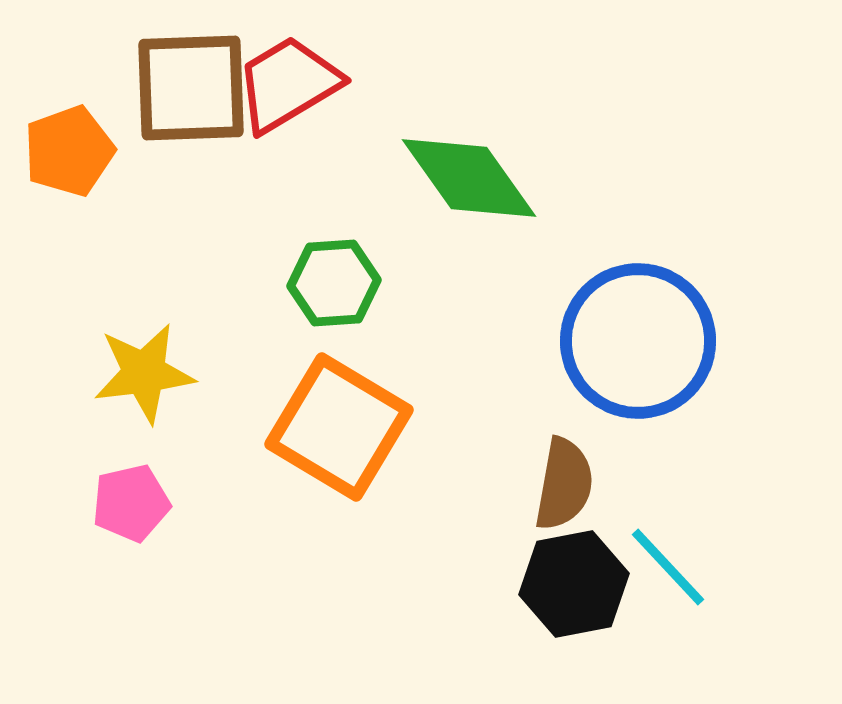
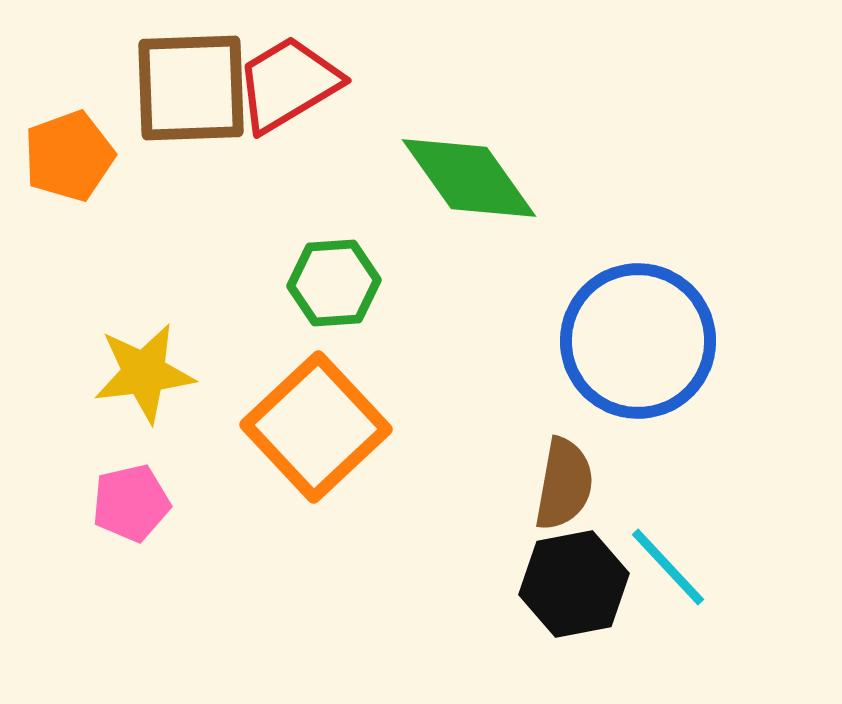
orange pentagon: moved 5 px down
orange square: moved 23 px left; rotated 16 degrees clockwise
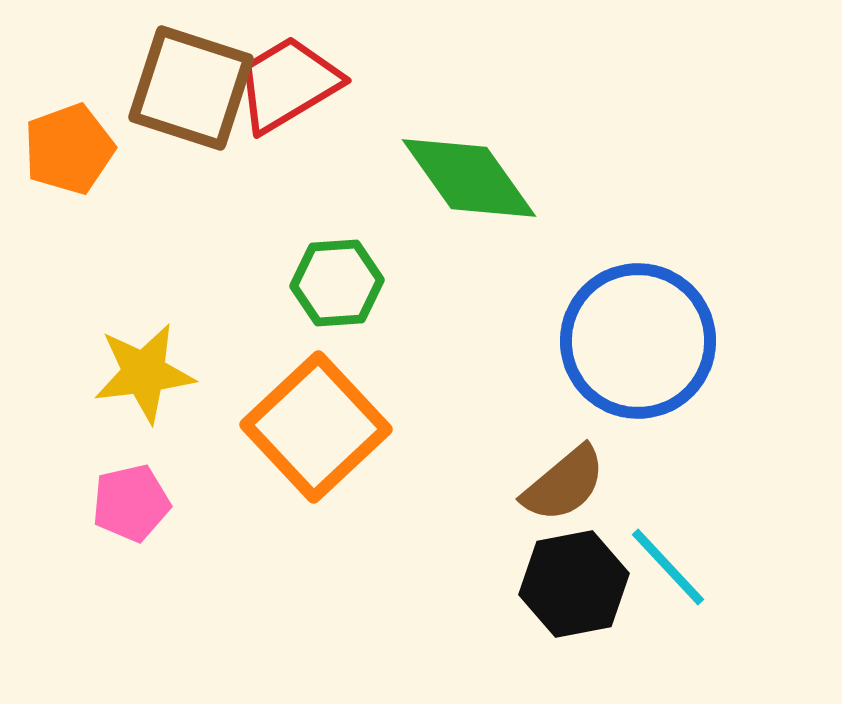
brown square: rotated 20 degrees clockwise
orange pentagon: moved 7 px up
green hexagon: moved 3 px right
brown semicircle: rotated 40 degrees clockwise
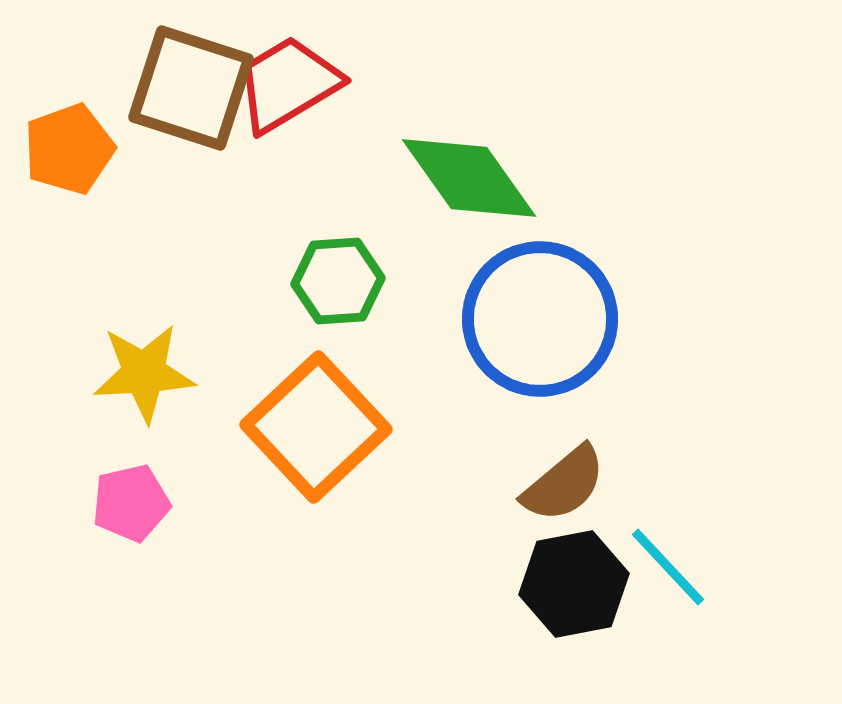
green hexagon: moved 1 px right, 2 px up
blue circle: moved 98 px left, 22 px up
yellow star: rotated 4 degrees clockwise
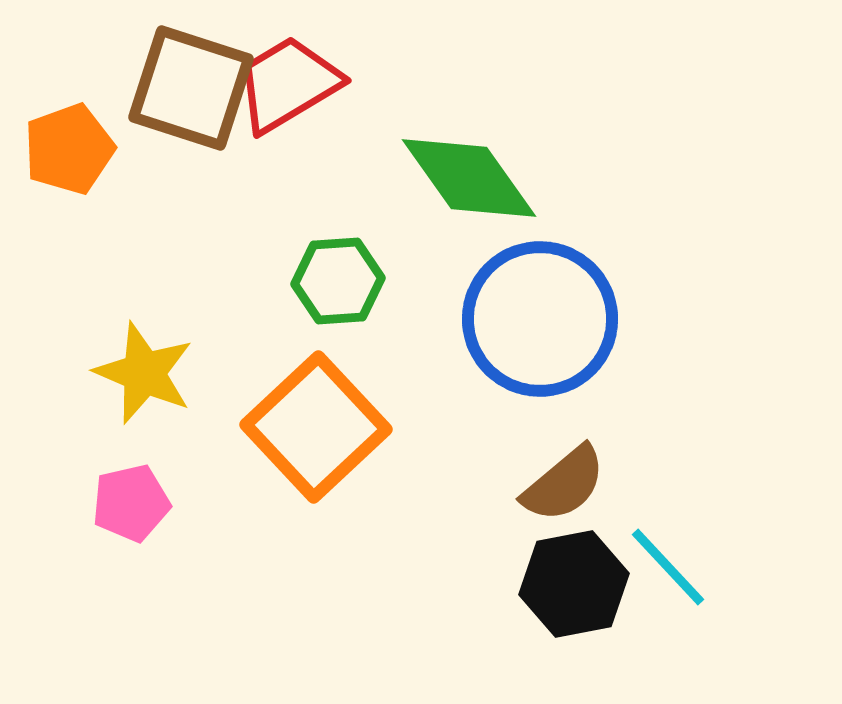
yellow star: rotated 26 degrees clockwise
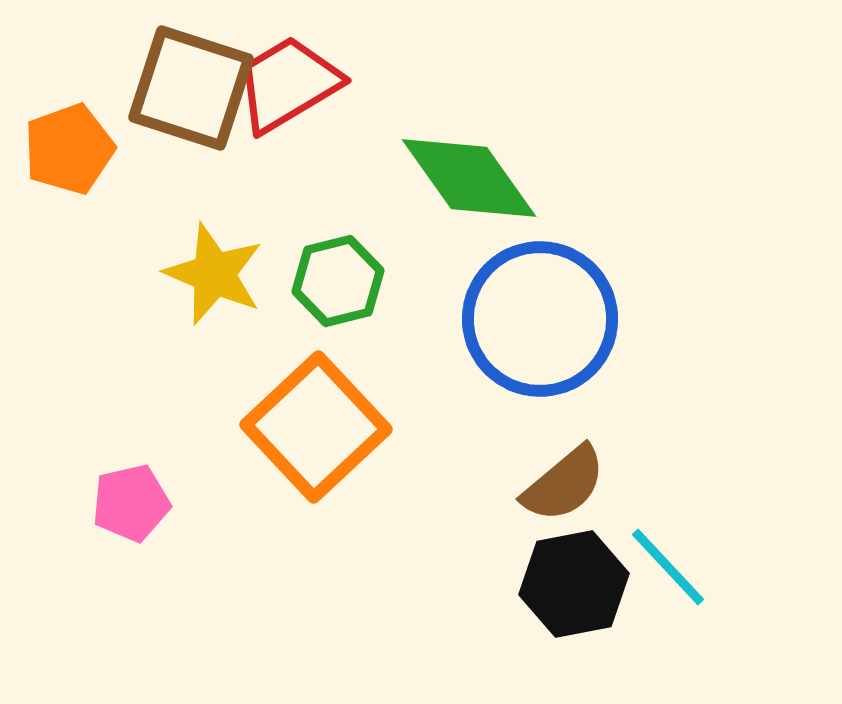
green hexagon: rotated 10 degrees counterclockwise
yellow star: moved 70 px right, 99 px up
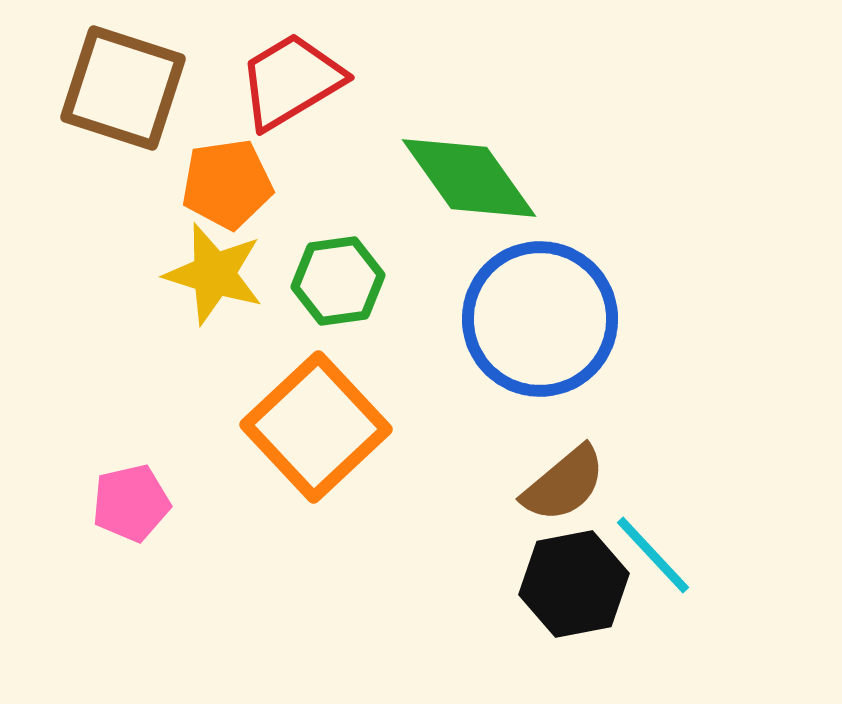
red trapezoid: moved 3 px right, 3 px up
brown square: moved 68 px left
orange pentagon: moved 158 px right, 35 px down; rotated 12 degrees clockwise
yellow star: rotated 6 degrees counterclockwise
green hexagon: rotated 6 degrees clockwise
cyan line: moved 15 px left, 12 px up
